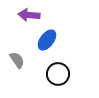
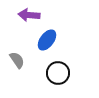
black circle: moved 1 px up
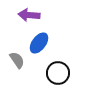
blue ellipse: moved 8 px left, 3 px down
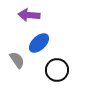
blue ellipse: rotated 10 degrees clockwise
black circle: moved 1 px left, 3 px up
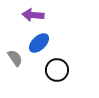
purple arrow: moved 4 px right
gray semicircle: moved 2 px left, 2 px up
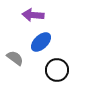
blue ellipse: moved 2 px right, 1 px up
gray semicircle: rotated 18 degrees counterclockwise
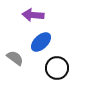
black circle: moved 2 px up
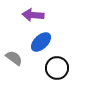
gray semicircle: moved 1 px left
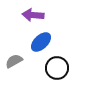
gray semicircle: moved 3 px down; rotated 66 degrees counterclockwise
